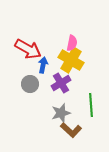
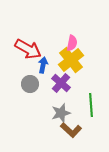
yellow cross: rotated 20 degrees clockwise
purple cross: rotated 18 degrees counterclockwise
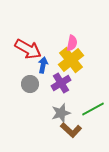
purple cross: rotated 18 degrees clockwise
green line: moved 2 px right, 4 px down; rotated 65 degrees clockwise
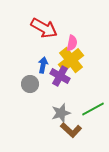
red arrow: moved 16 px right, 21 px up
purple cross: moved 1 px left, 7 px up; rotated 30 degrees counterclockwise
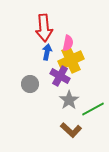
red arrow: rotated 56 degrees clockwise
pink semicircle: moved 4 px left
yellow cross: rotated 15 degrees clockwise
blue arrow: moved 4 px right, 13 px up
gray star: moved 8 px right, 13 px up; rotated 18 degrees counterclockwise
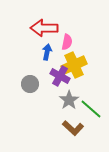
red arrow: rotated 96 degrees clockwise
pink semicircle: moved 1 px left, 1 px up
yellow cross: moved 3 px right, 5 px down
green line: moved 2 px left; rotated 70 degrees clockwise
brown L-shape: moved 2 px right, 2 px up
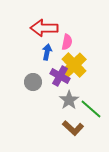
yellow cross: rotated 20 degrees counterclockwise
gray circle: moved 3 px right, 2 px up
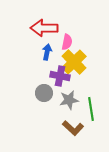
yellow cross: moved 3 px up
purple cross: rotated 18 degrees counterclockwise
gray circle: moved 11 px right, 11 px down
gray star: rotated 24 degrees clockwise
green line: rotated 40 degrees clockwise
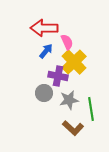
pink semicircle: rotated 35 degrees counterclockwise
blue arrow: moved 1 px left, 1 px up; rotated 28 degrees clockwise
purple cross: moved 2 px left
